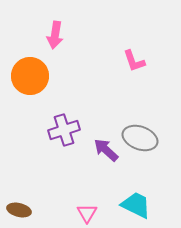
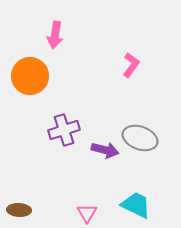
pink L-shape: moved 3 px left, 4 px down; rotated 125 degrees counterclockwise
purple arrow: moved 1 px left; rotated 152 degrees clockwise
brown ellipse: rotated 10 degrees counterclockwise
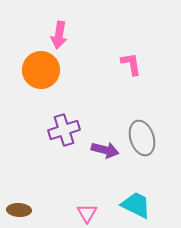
pink arrow: moved 4 px right
pink L-shape: moved 1 px up; rotated 45 degrees counterclockwise
orange circle: moved 11 px right, 6 px up
gray ellipse: moved 2 px right; rotated 52 degrees clockwise
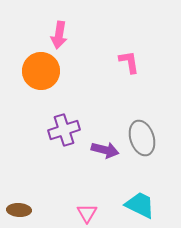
pink L-shape: moved 2 px left, 2 px up
orange circle: moved 1 px down
cyan trapezoid: moved 4 px right
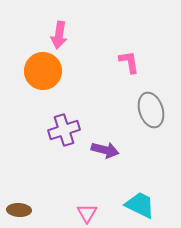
orange circle: moved 2 px right
gray ellipse: moved 9 px right, 28 px up
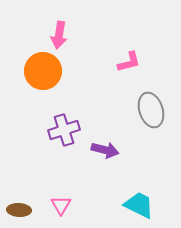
pink L-shape: rotated 85 degrees clockwise
cyan trapezoid: moved 1 px left
pink triangle: moved 26 px left, 8 px up
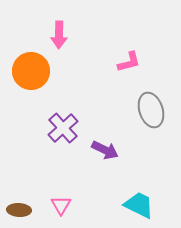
pink arrow: rotated 8 degrees counterclockwise
orange circle: moved 12 px left
purple cross: moved 1 px left, 2 px up; rotated 24 degrees counterclockwise
purple arrow: rotated 12 degrees clockwise
